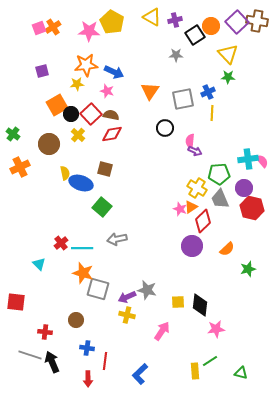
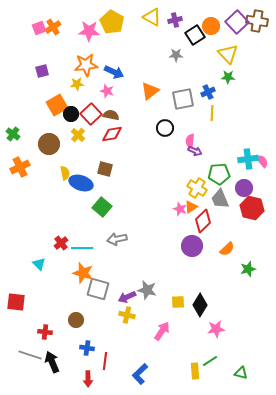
orange triangle at (150, 91): rotated 18 degrees clockwise
black diamond at (200, 305): rotated 25 degrees clockwise
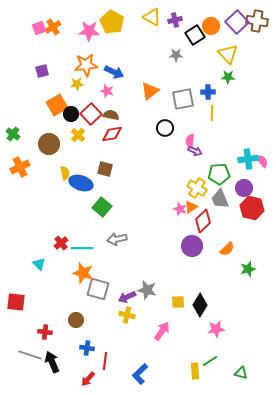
blue cross at (208, 92): rotated 24 degrees clockwise
red arrow at (88, 379): rotated 42 degrees clockwise
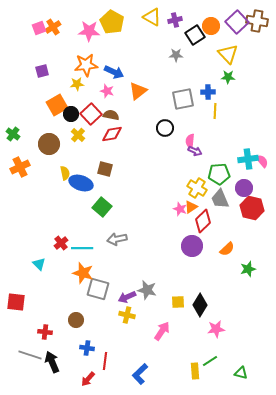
orange triangle at (150, 91): moved 12 px left
yellow line at (212, 113): moved 3 px right, 2 px up
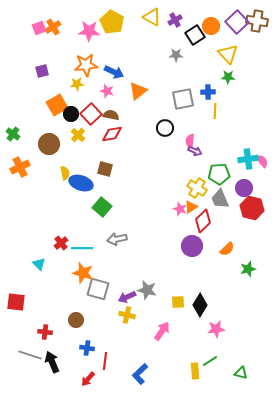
purple cross at (175, 20): rotated 16 degrees counterclockwise
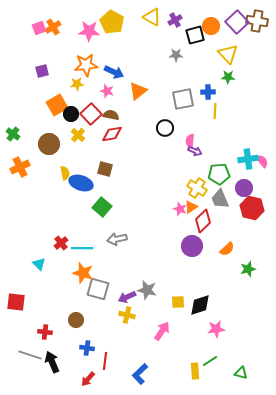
black square at (195, 35): rotated 18 degrees clockwise
black diamond at (200, 305): rotated 40 degrees clockwise
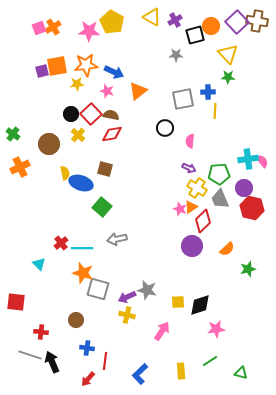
orange square at (57, 105): moved 39 px up; rotated 20 degrees clockwise
purple arrow at (195, 151): moved 6 px left, 17 px down
red cross at (45, 332): moved 4 px left
yellow rectangle at (195, 371): moved 14 px left
